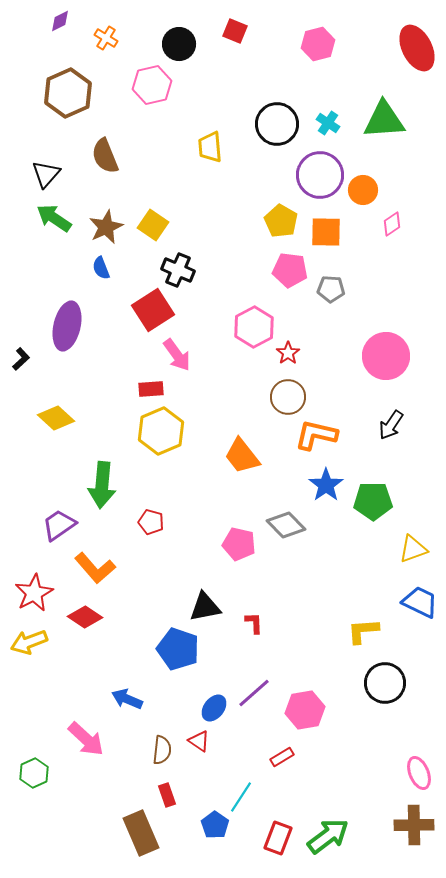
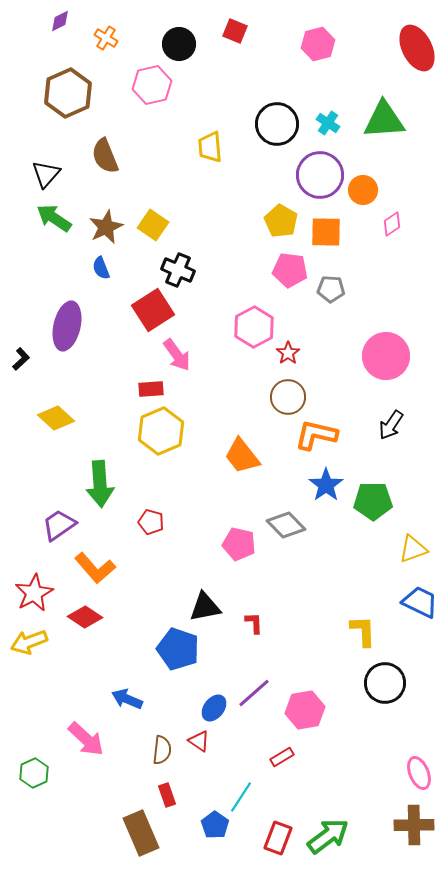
green arrow at (102, 485): moved 2 px left, 1 px up; rotated 9 degrees counterclockwise
yellow L-shape at (363, 631): rotated 92 degrees clockwise
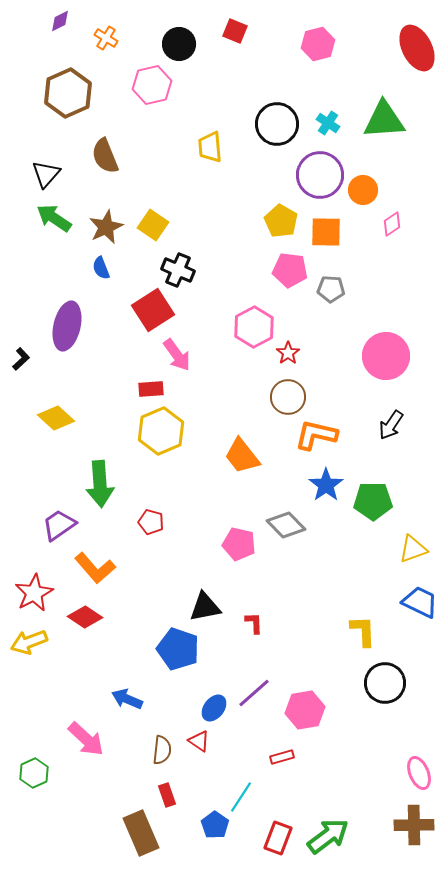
red rectangle at (282, 757): rotated 15 degrees clockwise
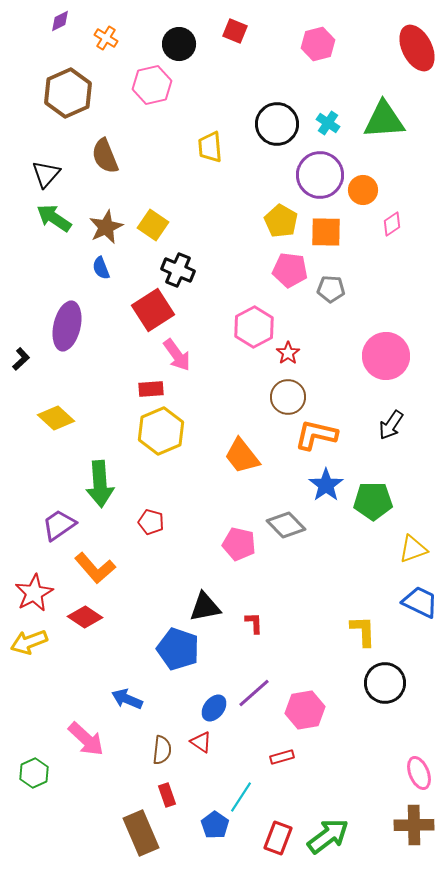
red triangle at (199, 741): moved 2 px right, 1 px down
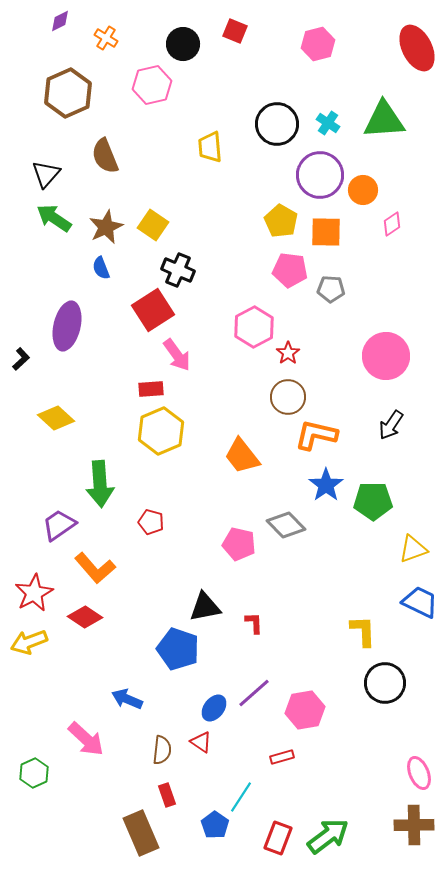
black circle at (179, 44): moved 4 px right
